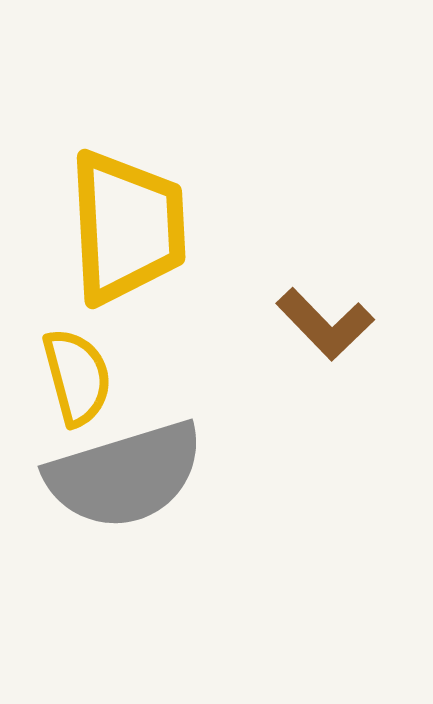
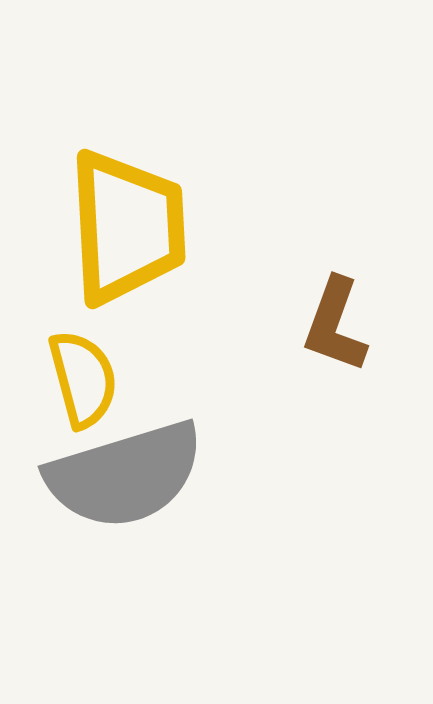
brown L-shape: moved 10 px right, 1 px down; rotated 64 degrees clockwise
yellow semicircle: moved 6 px right, 2 px down
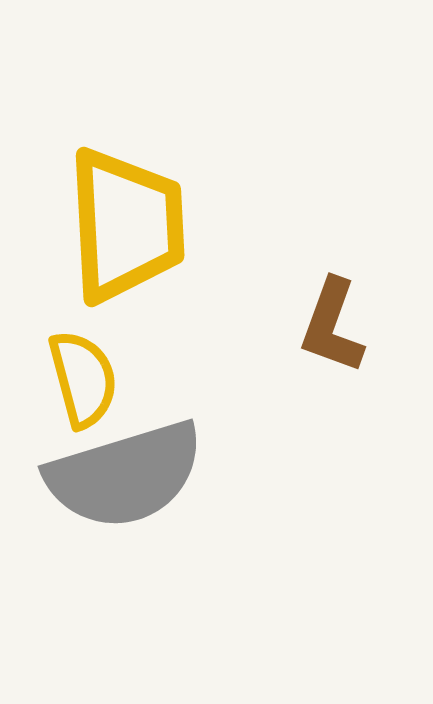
yellow trapezoid: moved 1 px left, 2 px up
brown L-shape: moved 3 px left, 1 px down
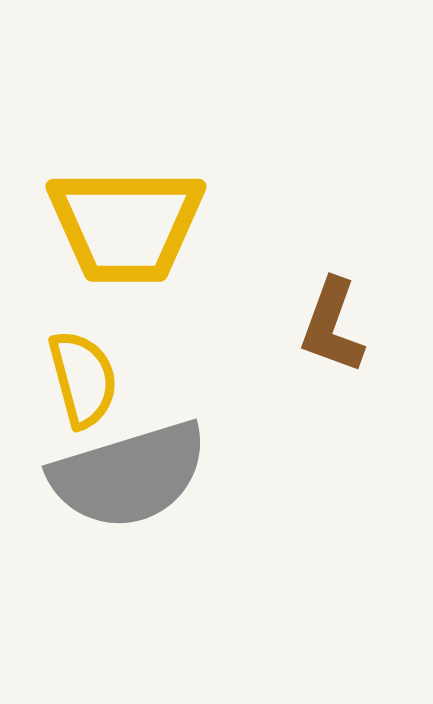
yellow trapezoid: rotated 93 degrees clockwise
gray semicircle: moved 4 px right
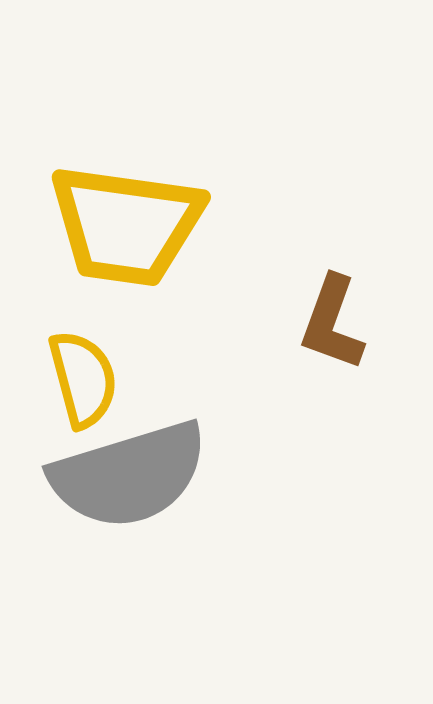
yellow trapezoid: rotated 8 degrees clockwise
brown L-shape: moved 3 px up
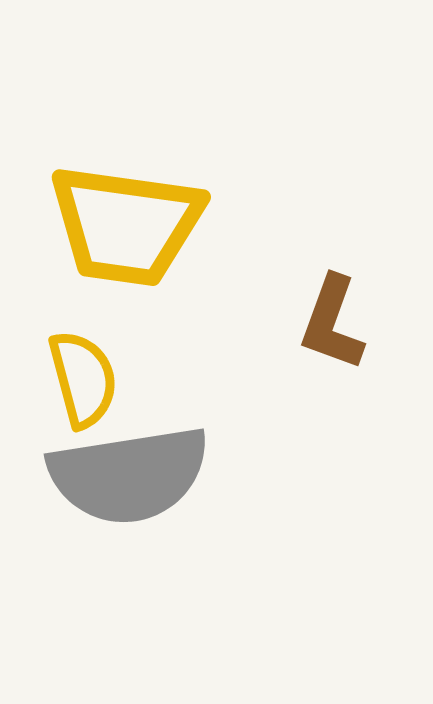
gray semicircle: rotated 8 degrees clockwise
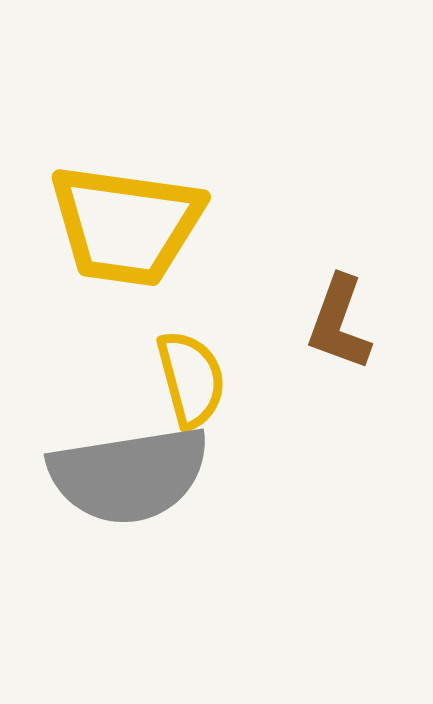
brown L-shape: moved 7 px right
yellow semicircle: moved 108 px right
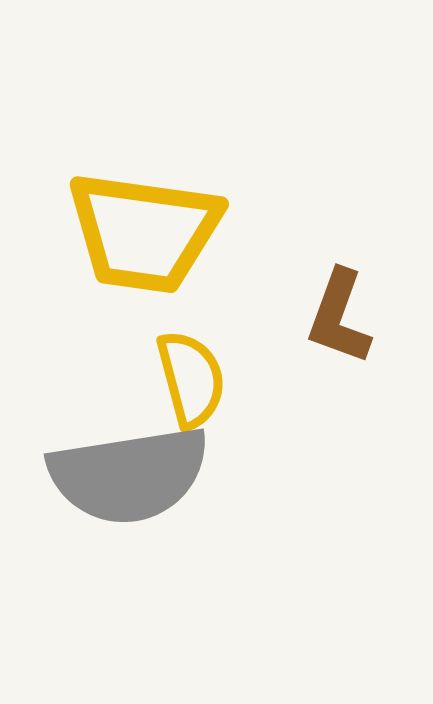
yellow trapezoid: moved 18 px right, 7 px down
brown L-shape: moved 6 px up
